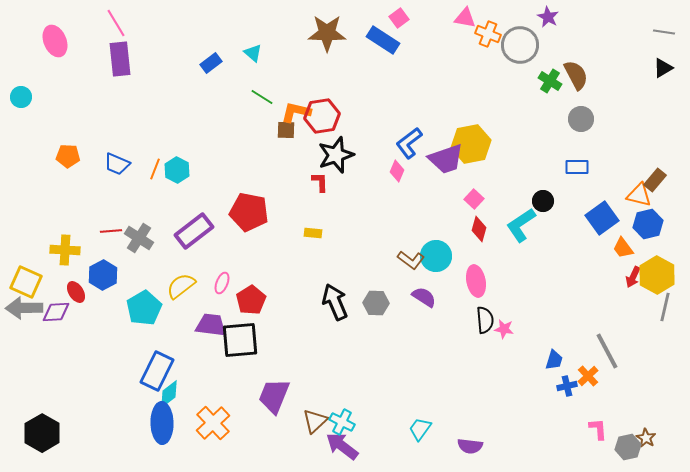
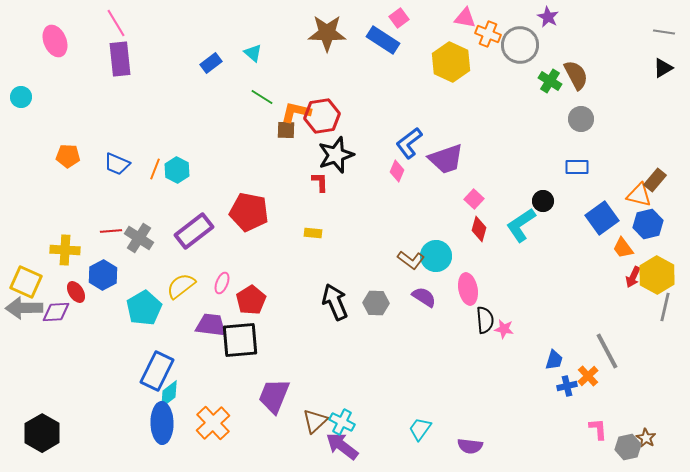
yellow hexagon at (471, 144): moved 20 px left, 82 px up; rotated 24 degrees counterclockwise
pink ellipse at (476, 281): moved 8 px left, 8 px down
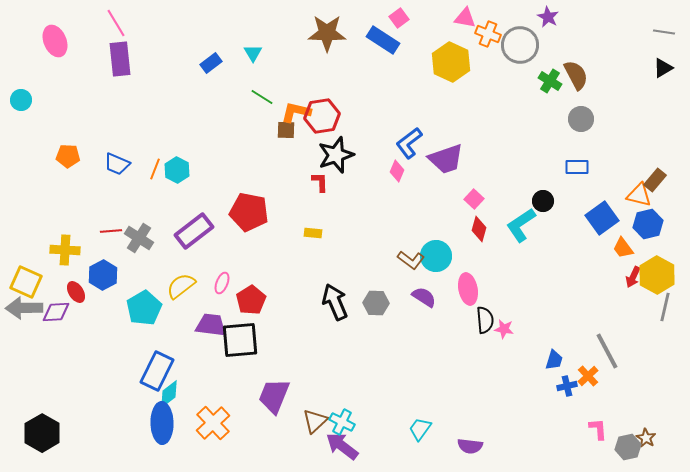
cyan triangle at (253, 53): rotated 18 degrees clockwise
cyan circle at (21, 97): moved 3 px down
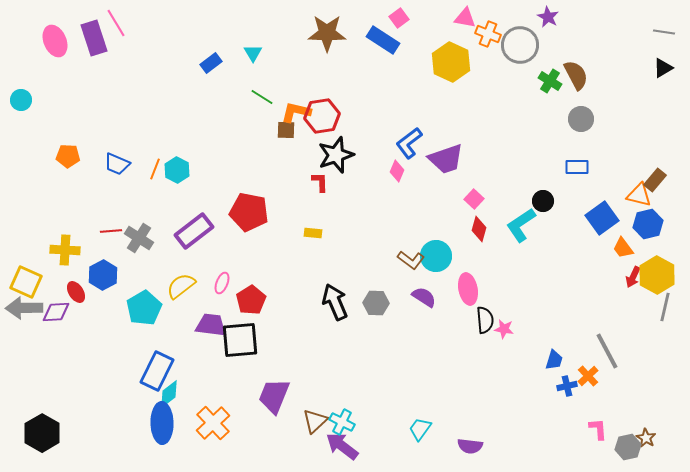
purple rectangle at (120, 59): moved 26 px left, 21 px up; rotated 12 degrees counterclockwise
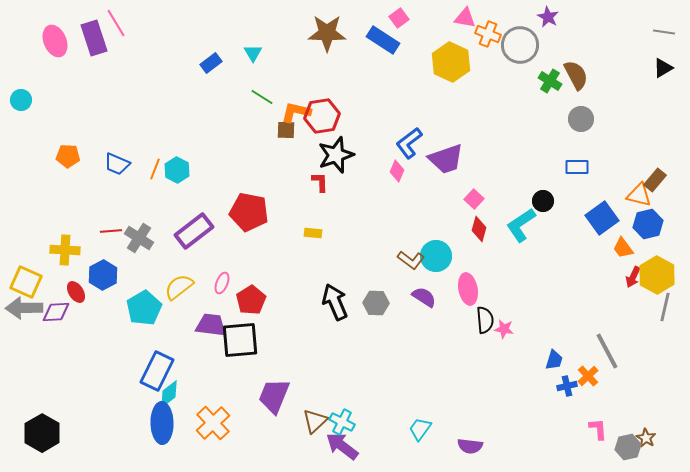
yellow semicircle at (181, 286): moved 2 px left, 1 px down
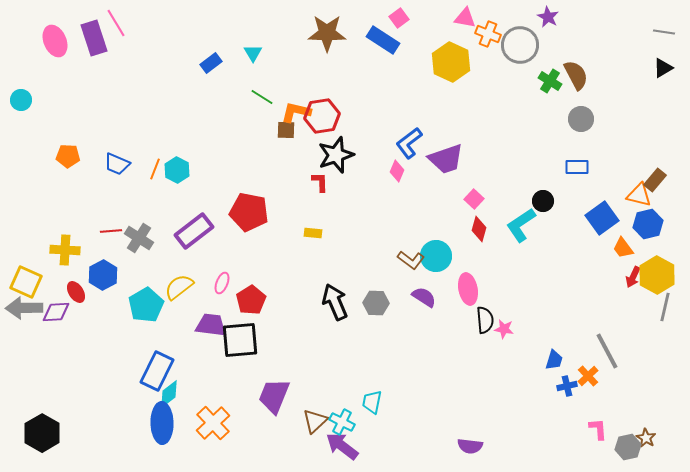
cyan pentagon at (144, 308): moved 2 px right, 3 px up
cyan trapezoid at (420, 429): moved 48 px left, 27 px up; rotated 25 degrees counterclockwise
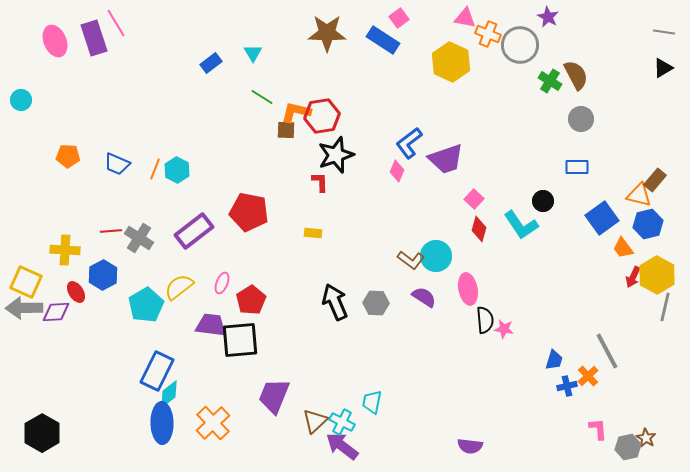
cyan L-shape at (521, 225): rotated 90 degrees counterclockwise
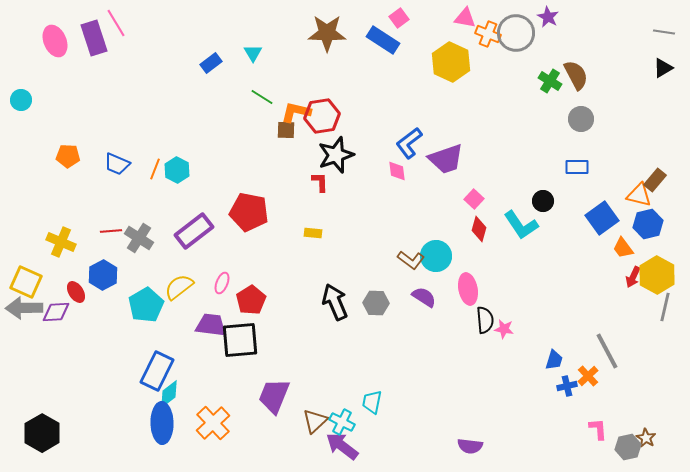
gray circle at (520, 45): moved 4 px left, 12 px up
pink diamond at (397, 171): rotated 30 degrees counterclockwise
yellow cross at (65, 250): moved 4 px left, 8 px up; rotated 20 degrees clockwise
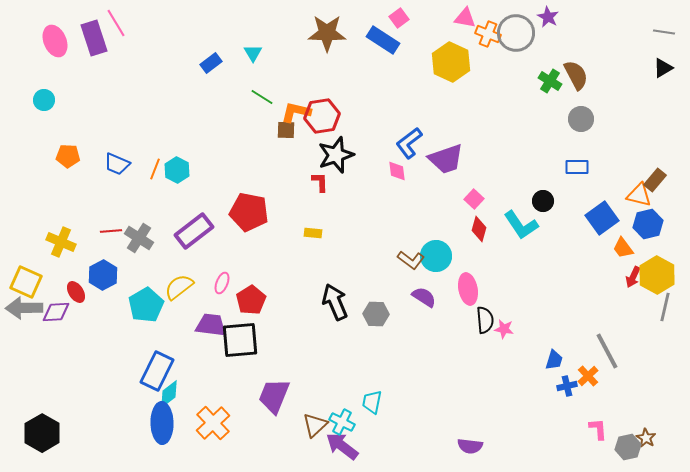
cyan circle at (21, 100): moved 23 px right
gray hexagon at (376, 303): moved 11 px down
brown triangle at (315, 421): moved 4 px down
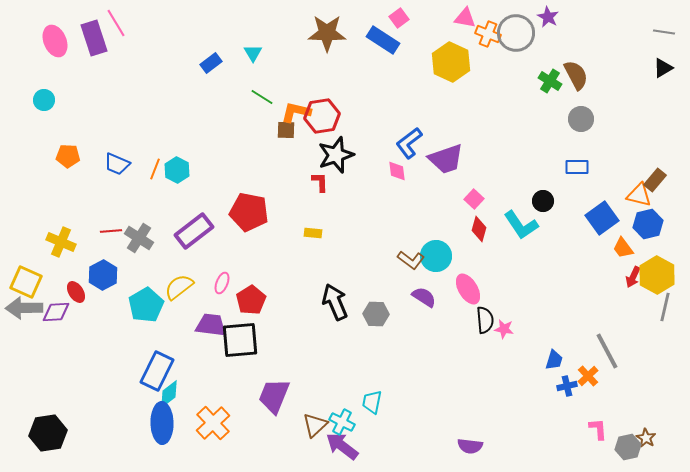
pink ellipse at (468, 289): rotated 20 degrees counterclockwise
black hexagon at (42, 433): moved 6 px right; rotated 21 degrees clockwise
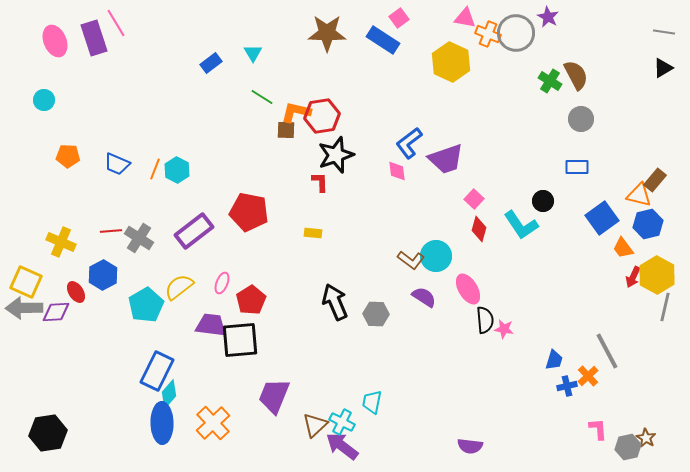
cyan diamond at (169, 394): rotated 12 degrees counterclockwise
